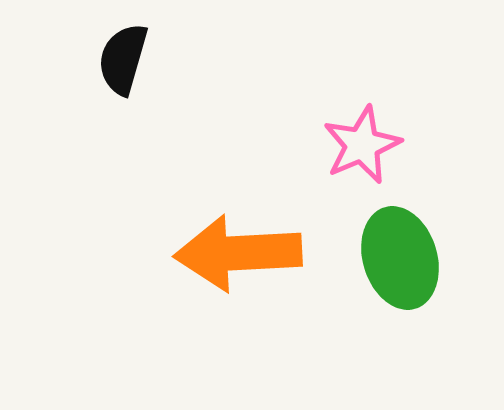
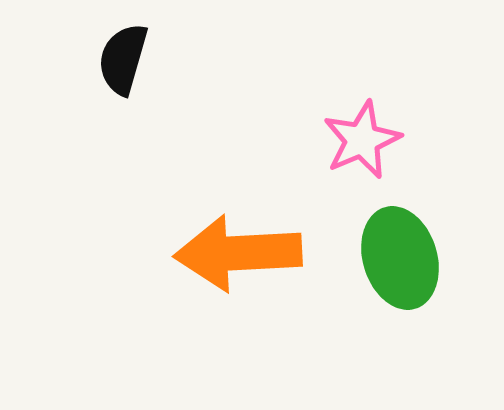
pink star: moved 5 px up
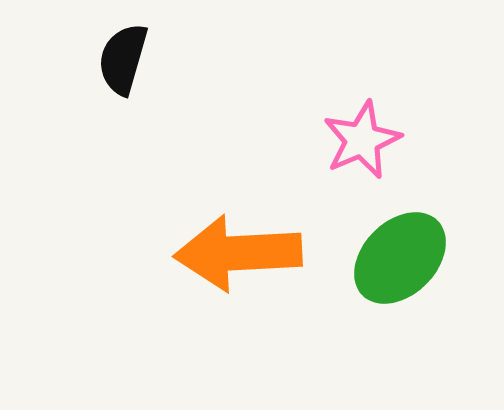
green ellipse: rotated 62 degrees clockwise
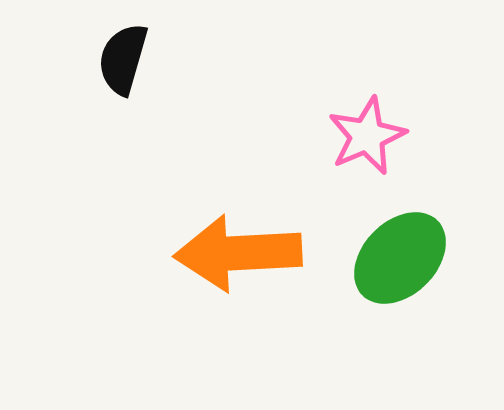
pink star: moved 5 px right, 4 px up
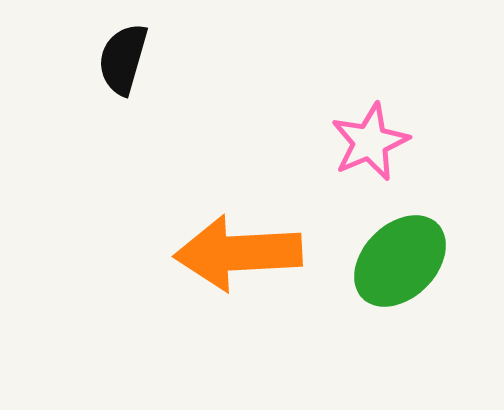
pink star: moved 3 px right, 6 px down
green ellipse: moved 3 px down
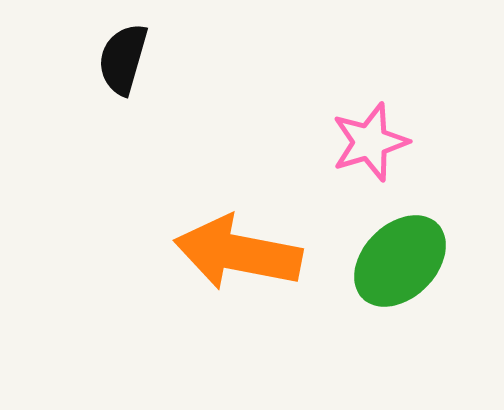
pink star: rotated 6 degrees clockwise
orange arrow: rotated 14 degrees clockwise
